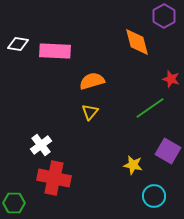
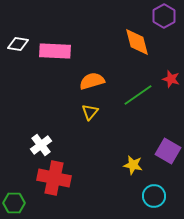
green line: moved 12 px left, 13 px up
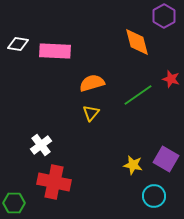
orange semicircle: moved 2 px down
yellow triangle: moved 1 px right, 1 px down
purple square: moved 2 px left, 8 px down
red cross: moved 4 px down
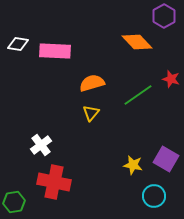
orange diamond: rotated 28 degrees counterclockwise
green hexagon: moved 1 px up; rotated 10 degrees counterclockwise
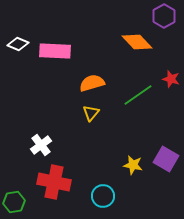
white diamond: rotated 15 degrees clockwise
cyan circle: moved 51 px left
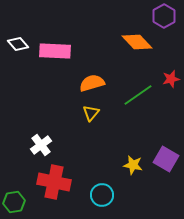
white diamond: rotated 25 degrees clockwise
red star: rotated 30 degrees counterclockwise
cyan circle: moved 1 px left, 1 px up
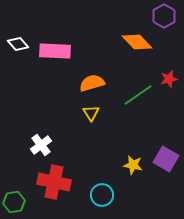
red star: moved 2 px left
yellow triangle: rotated 12 degrees counterclockwise
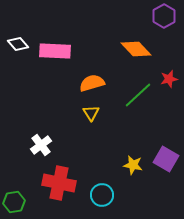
orange diamond: moved 1 px left, 7 px down
green line: rotated 8 degrees counterclockwise
red cross: moved 5 px right, 1 px down
